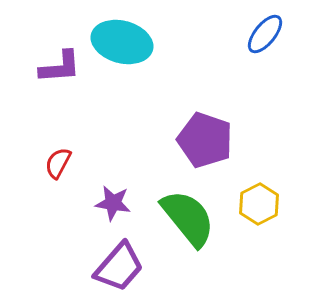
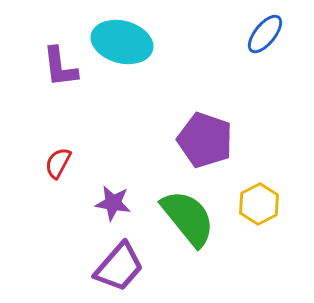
purple L-shape: rotated 87 degrees clockwise
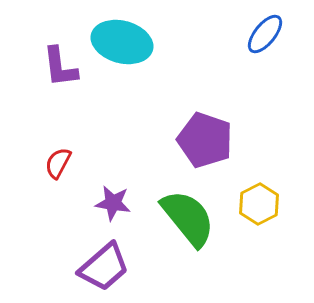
purple trapezoid: moved 15 px left; rotated 8 degrees clockwise
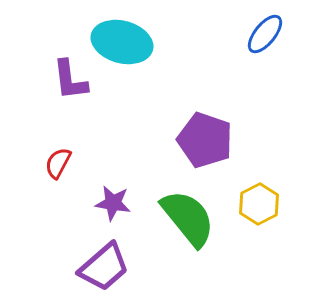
purple L-shape: moved 10 px right, 13 px down
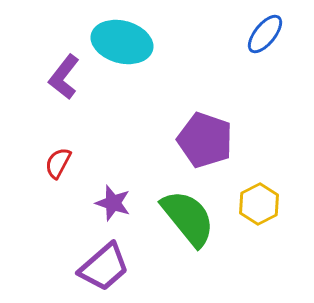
purple L-shape: moved 6 px left, 3 px up; rotated 45 degrees clockwise
purple star: rotated 9 degrees clockwise
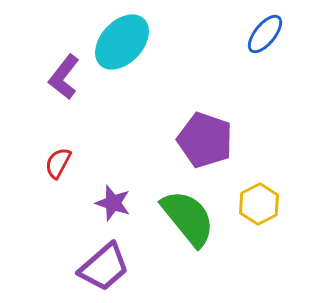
cyan ellipse: rotated 62 degrees counterclockwise
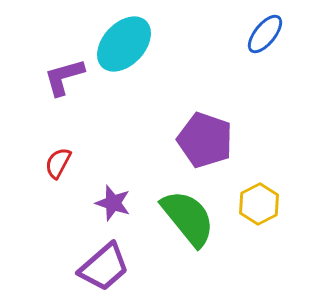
cyan ellipse: moved 2 px right, 2 px down
purple L-shape: rotated 36 degrees clockwise
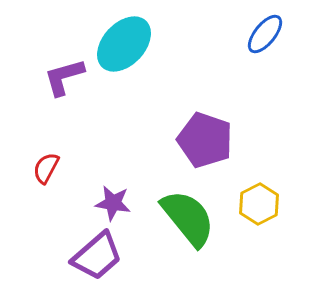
red semicircle: moved 12 px left, 5 px down
purple star: rotated 9 degrees counterclockwise
purple trapezoid: moved 7 px left, 11 px up
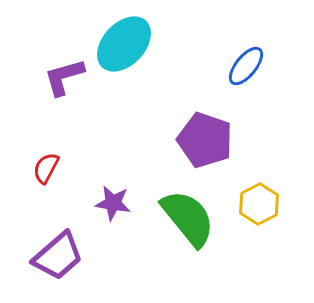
blue ellipse: moved 19 px left, 32 px down
purple trapezoid: moved 39 px left
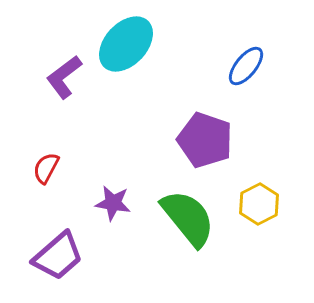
cyan ellipse: moved 2 px right
purple L-shape: rotated 21 degrees counterclockwise
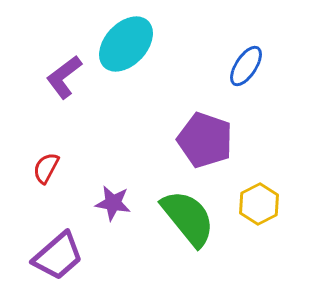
blue ellipse: rotated 6 degrees counterclockwise
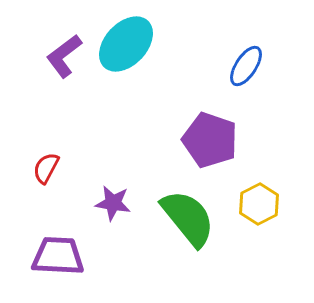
purple L-shape: moved 21 px up
purple pentagon: moved 5 px right
purple trapezoid: rotated 136 degrees counterclockwise
